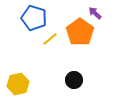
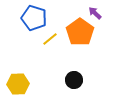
yellow hexagon: rotated 10 degrees clockwise
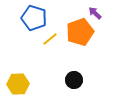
orange pentagon: rotated 16 degrees clockwise
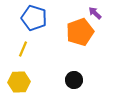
yellow line: moved 27 px left, 10 px down; rotated 28 degrees counterclockwise
yellow hexagon: moved 1 px right, 2 px up
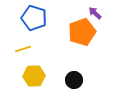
orange pentagon: moved 2 px right
yellow line: rotated 49 degrees clockwise
yellow hexagon: moved 15 px right, 6 px up
